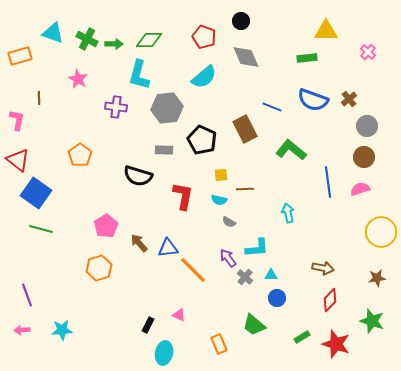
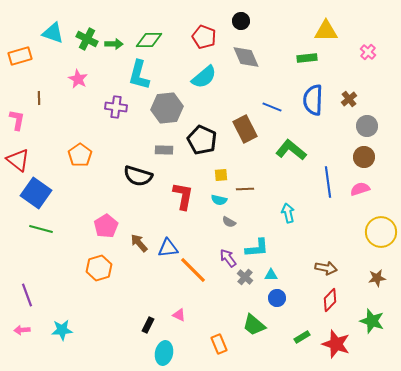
blue semicircle at (313, 100): rotated 72 degrees clockwise
brown arrow at (323, 268): moved 3 px right
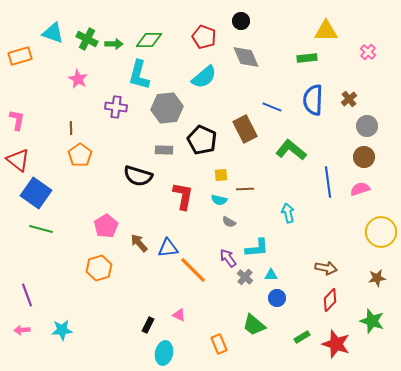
brown line at (39, 98): moved 32 px right, 30 px down
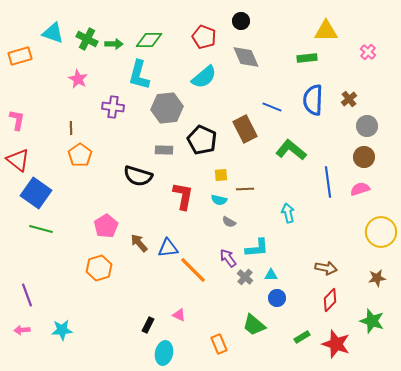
purple cross at (116, 107): moved 3 px left
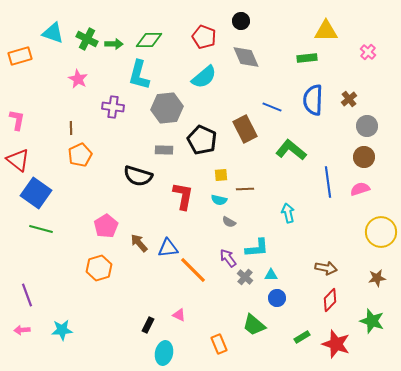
orange pentagon at (80, 155): rotated 10 degrees clockwise
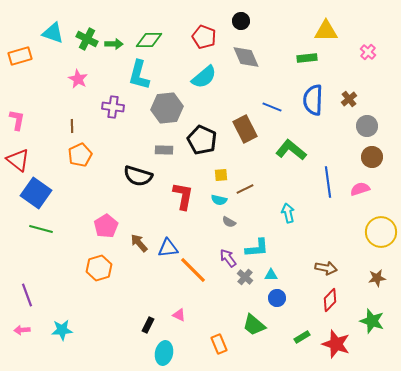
brown line at (71, 128): moved 1 px right, 2 px up
brown circle at (364, 157): moved 8 px right
brown line at (245, 189): rotated 24 degrees counterclockwise
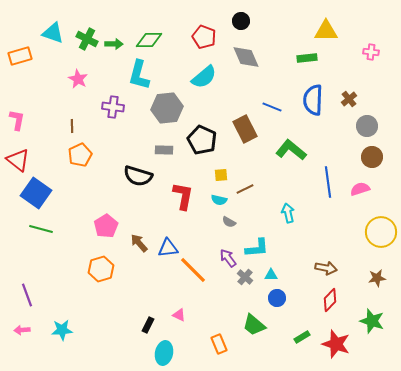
pink cross at (368, 52): moved 3 px right; rotated 35 degrees counterclockwise
orange hexagon at (99, 268): moved 2 px right, 1 px down
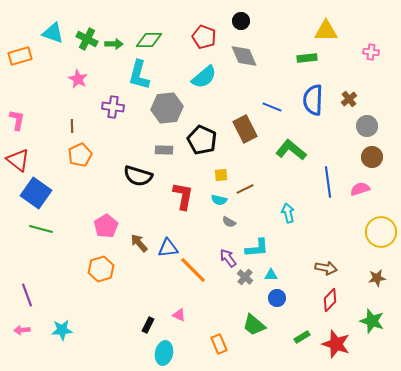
gray diamond at (246, 57): moved 2 px left, 1 px up
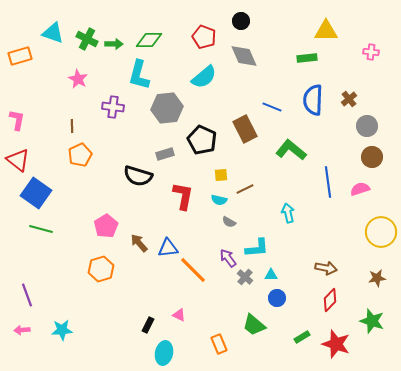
gray rectangle at (164, 150): moved 1 px right, 4 px down; rotated 18 degrees counterclockwise
